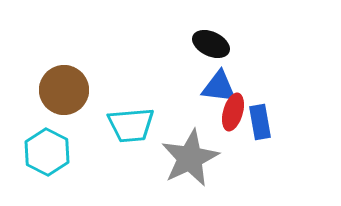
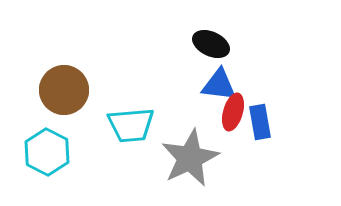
blue triangle: moved 2 px up
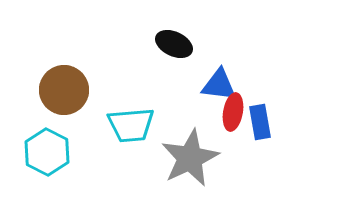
black ellipse: moved 37 px left
red ellipse: rotated 6 degrees counterclockwise
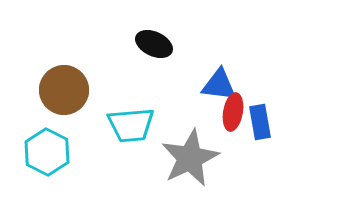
black ellipse: moved 20 px left
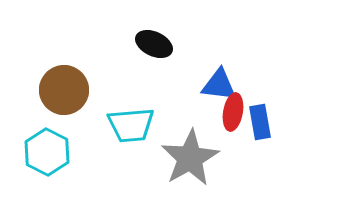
gray star: rotated 4 degrees counterclockwise
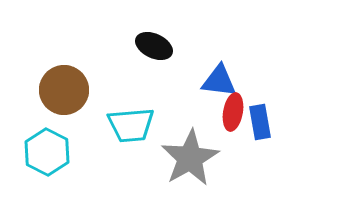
black ellipse: moved 2 px down
blue triangle: moved 4 px up
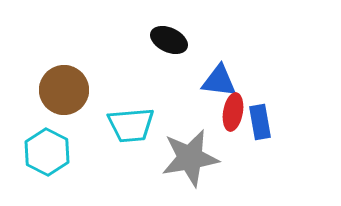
black ellipse: moved 15 px right, 6 px up
gray star: rotated 20 degrees clockwise
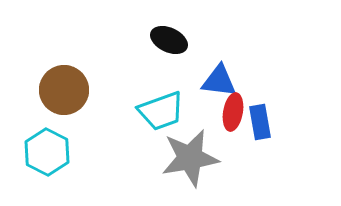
cyan trapezoid: moved 30 px right, 14 px up; rotated 15 degrees counterclockwise
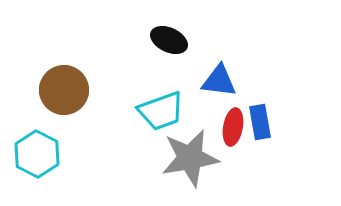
red ellipse: moved 15 px down
cyan hexagon: moved 10 px left, 2 px down
